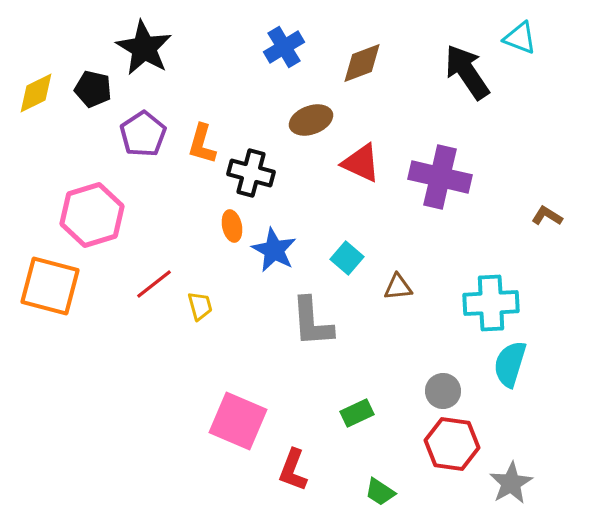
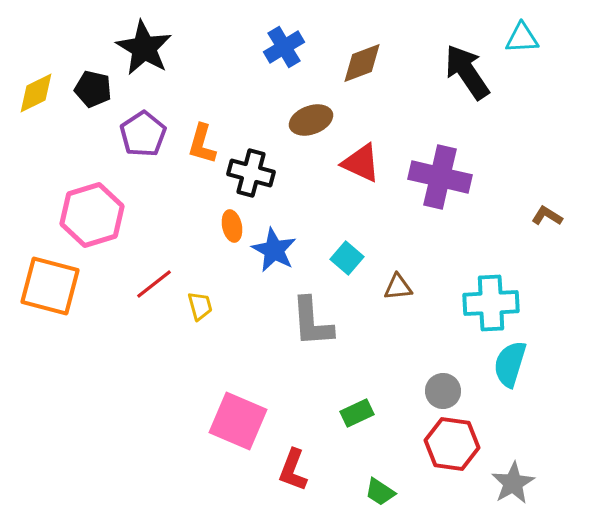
cyan triangle: moved 2 px right; rotated 24 degrees counterclockwise
gray star: moved 2 px right
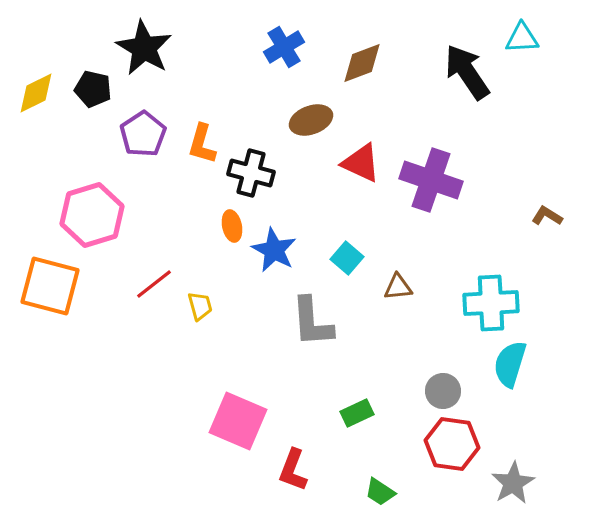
purple cross: moved 9 px left, 3 px down; rotated 6 degrees clockwise
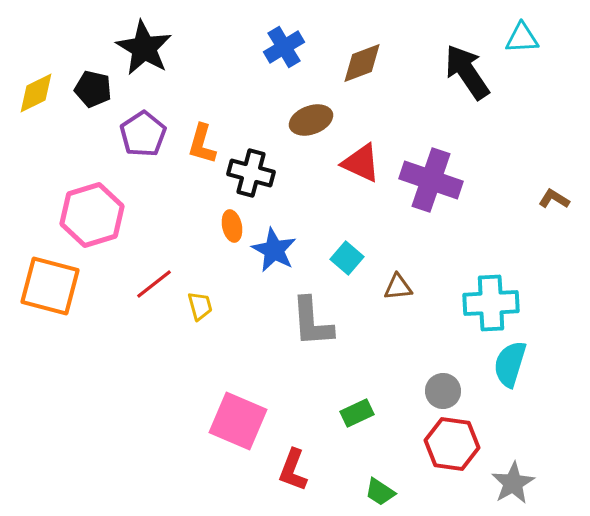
brown L-shape: moved 7 px right, 17 px up
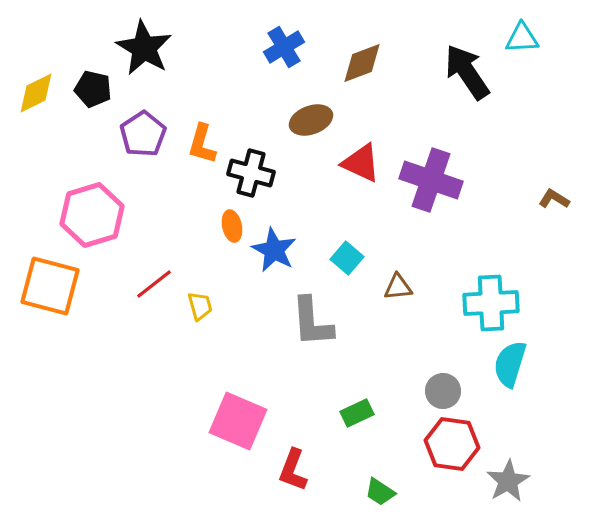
gray star: moved 5 px left, 2 px up
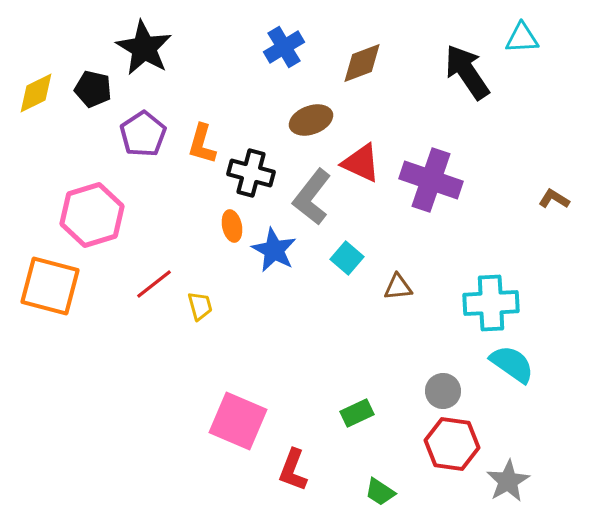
gray L-shape: moved 125 px up; rotated 42 degrees clockwise
cyan semicircle: moved 2 px right; rotated 108 degrees clockwise
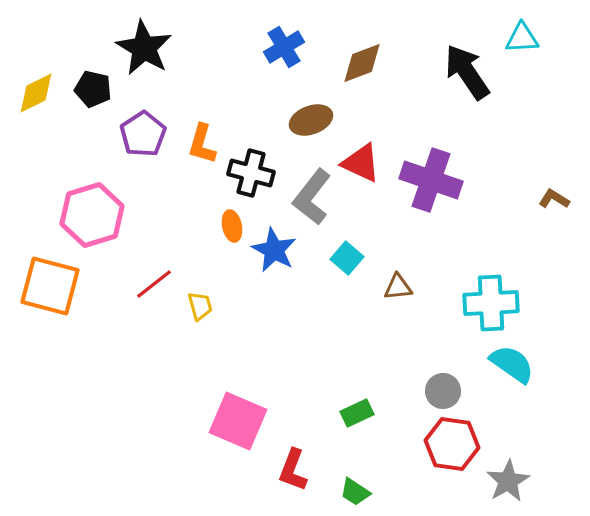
green trapezoid: moved 25 px left
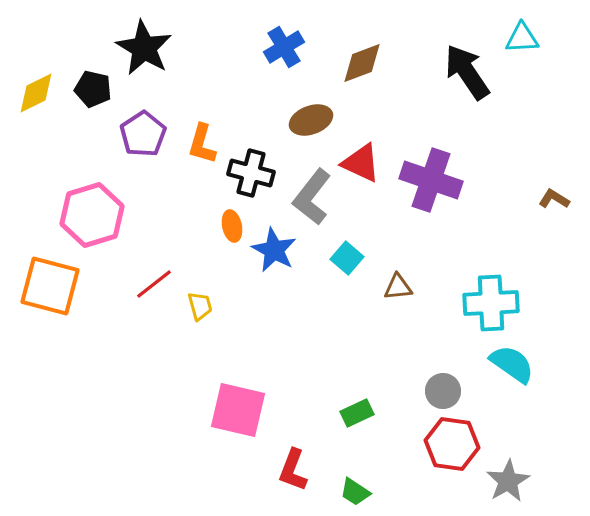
pink square: moved 11 px up; rotated 10 degrees counterclockwise
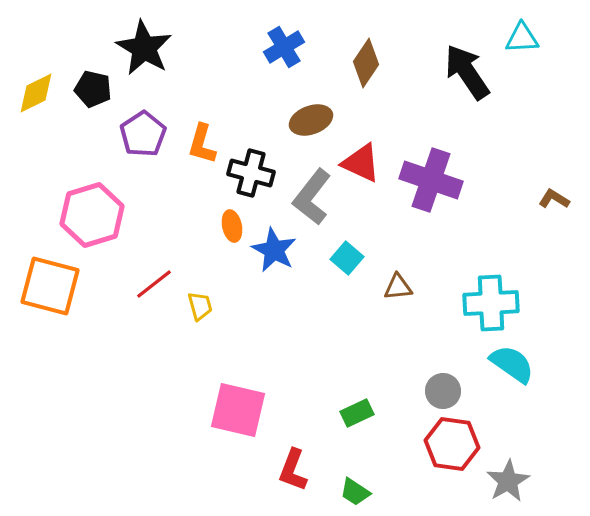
brown diamond: moved 4 px right; rotated 36 degrees counterclockwise
